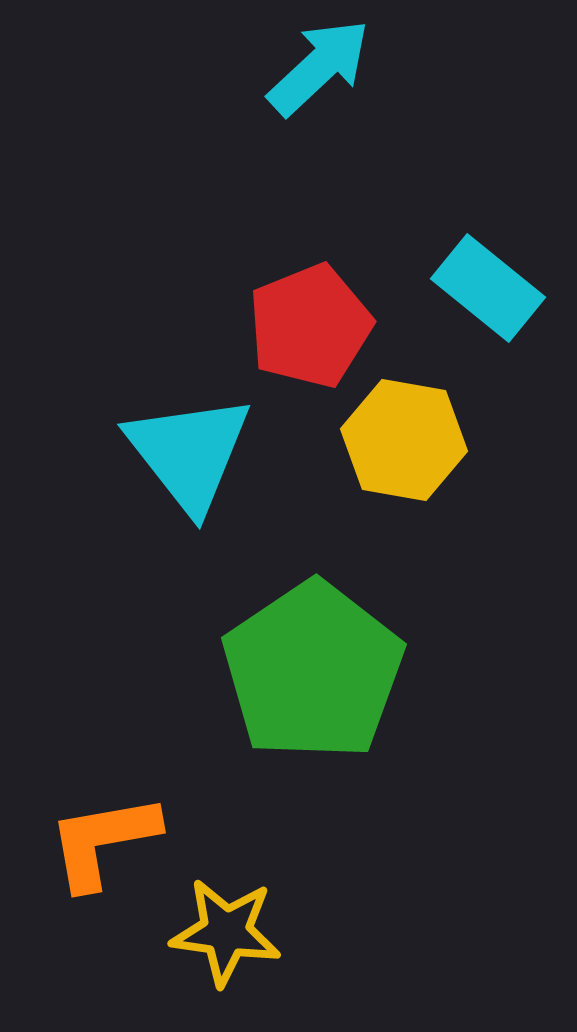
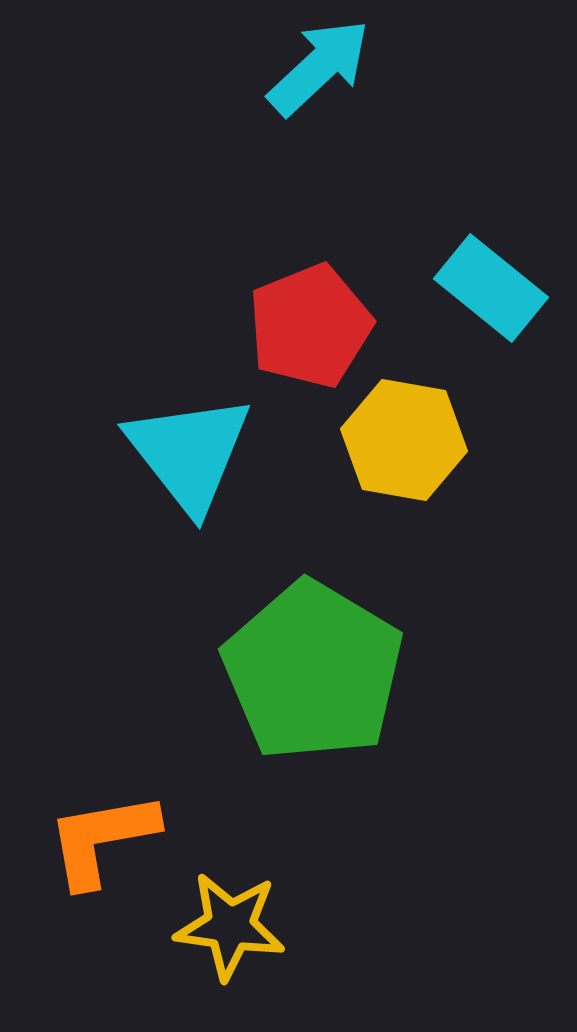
cyan rectangle: moved 3 px right
green pentagon: rotated 7 degrees counterclockwise
orange L-shape: moved 1 px left, 2 px up
yellow star: moved 4 px right, 6 px up
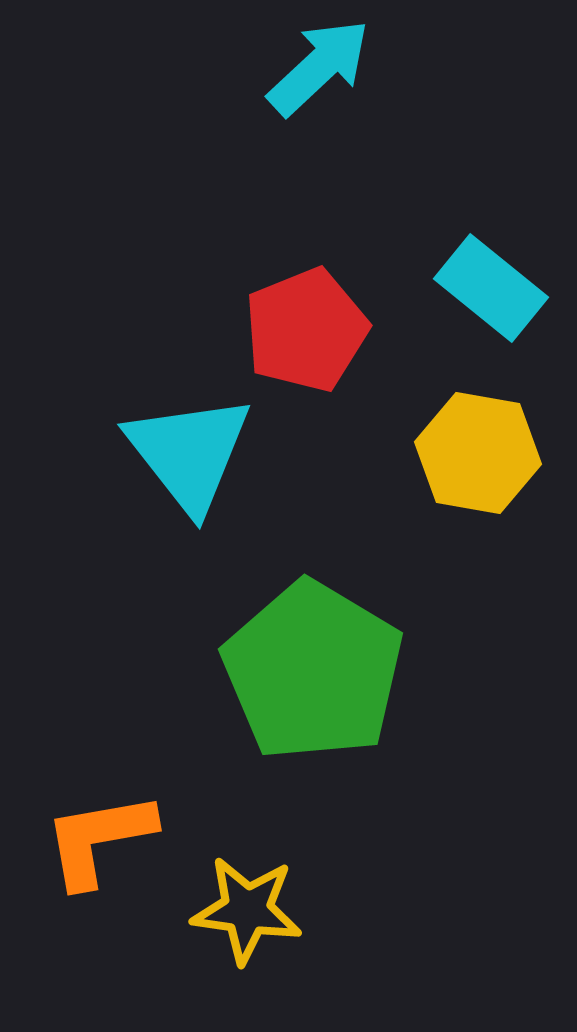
red pentagon: moved 4 px left, 4 px down
yellow hexagon: moved 74 px right, 13 px down
orange L-shape: moved 3 px left
yellow star: moved 17 px right, 16 px up
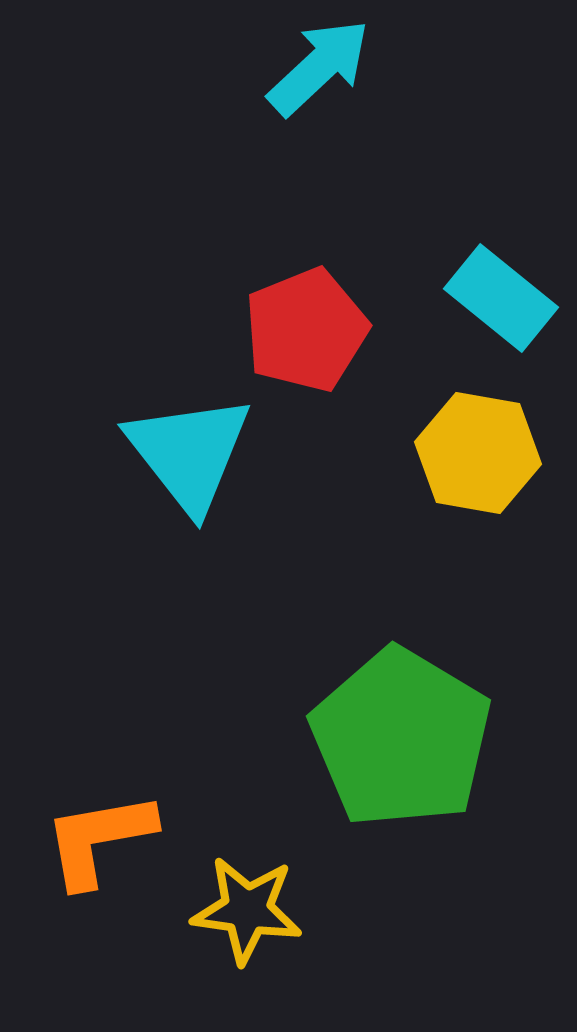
cyan rectangle: moved 10 px right, 10 px down
green pentagon: moved 88 px right, 67 px down
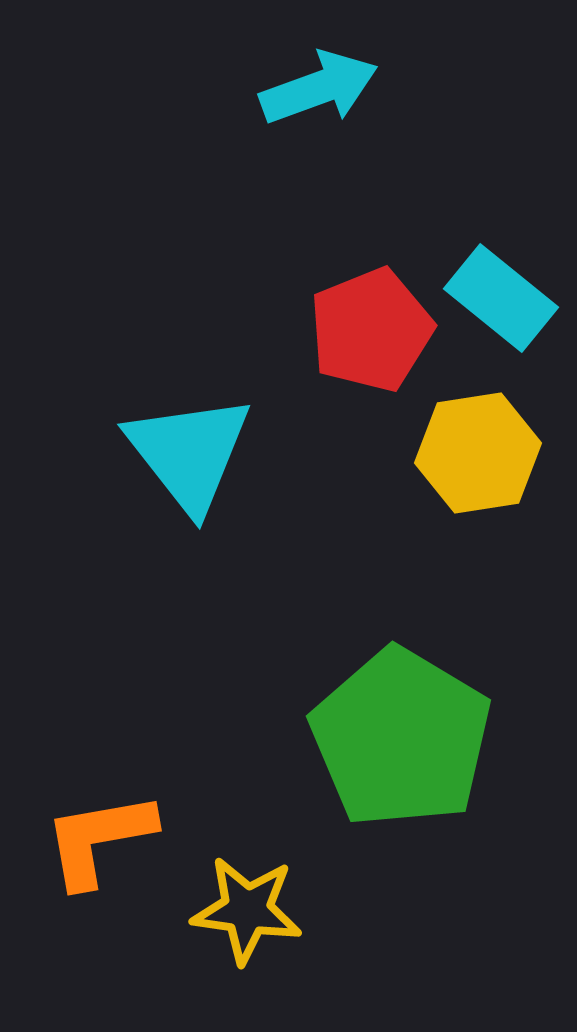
cyan arrow: moved 21 px down; rotated 23 degrees clockwise
red pentagon: moved 65 px right
yellow hexagon: rotated 19 degrees counterclockwise
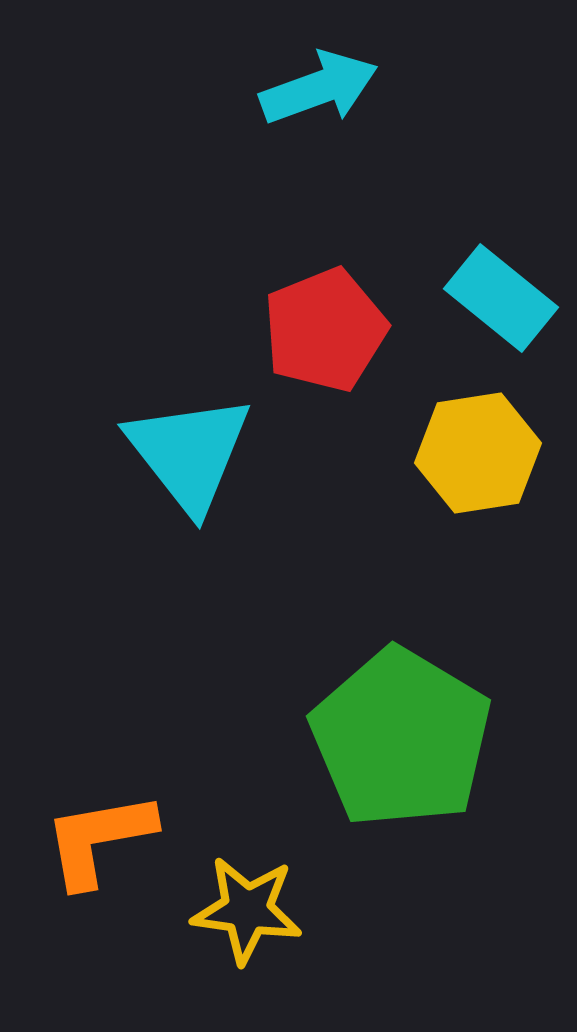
red pentagon: moved 46 px left
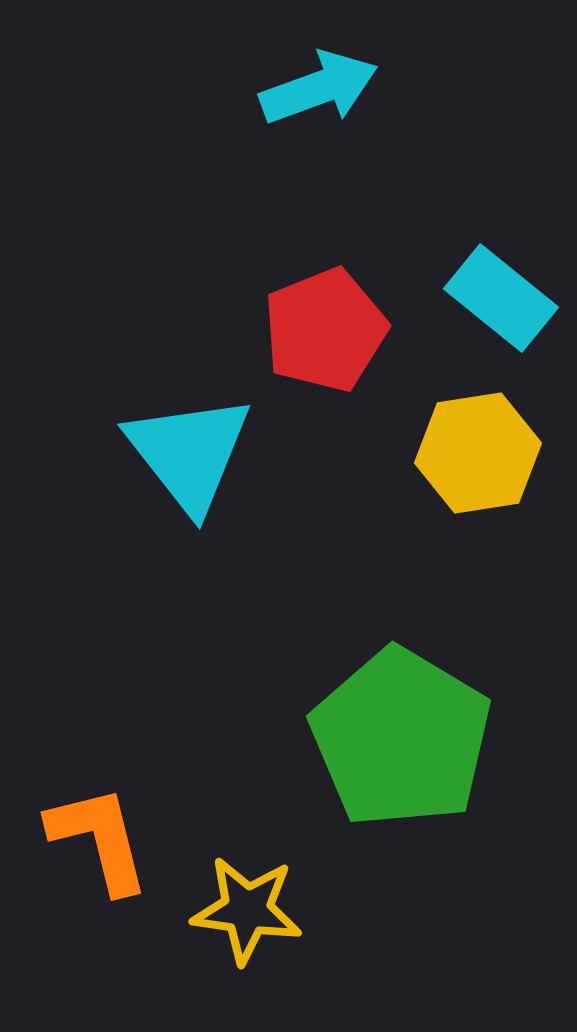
orange L-shape: rotated 86 degrees clockwise
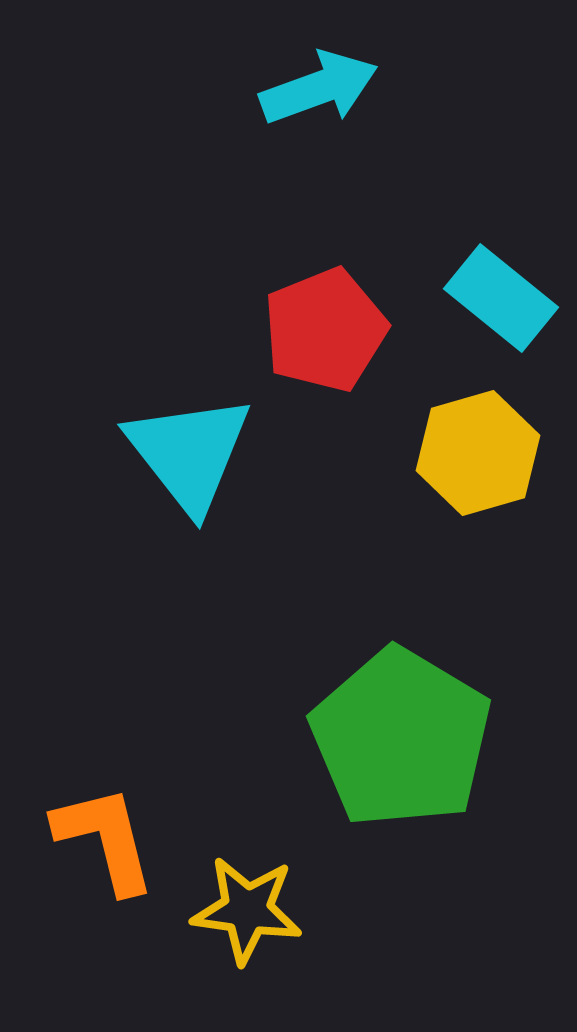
yellow hexagon: rotated 7 degrees counterclockwise
orange L-shape: moved 6 px right
